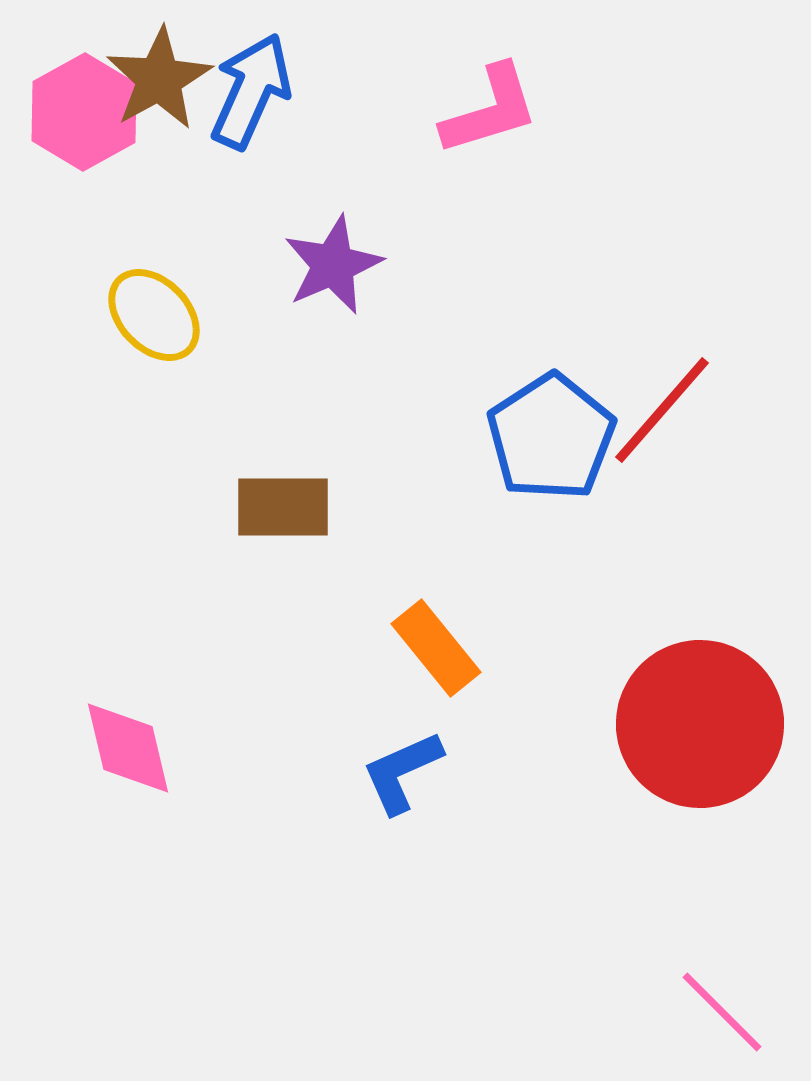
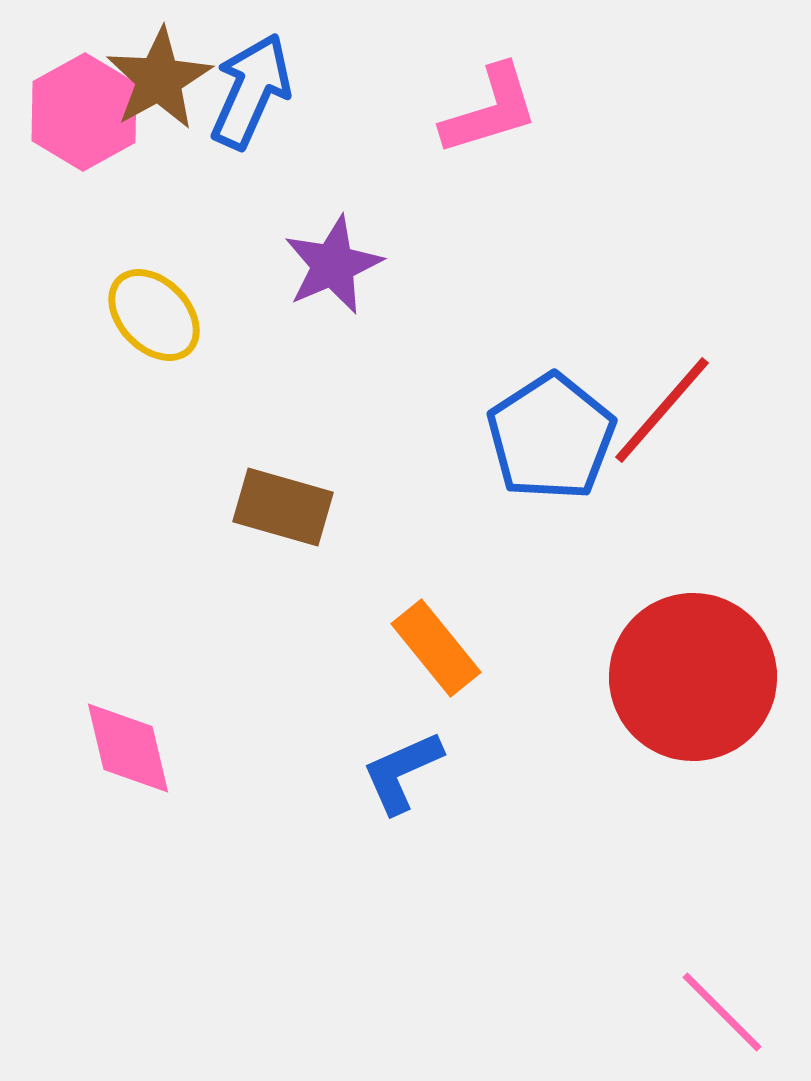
brown rectangle: rotated 16 degrees clockwise
red circle: moved 7 px left, 47 px up
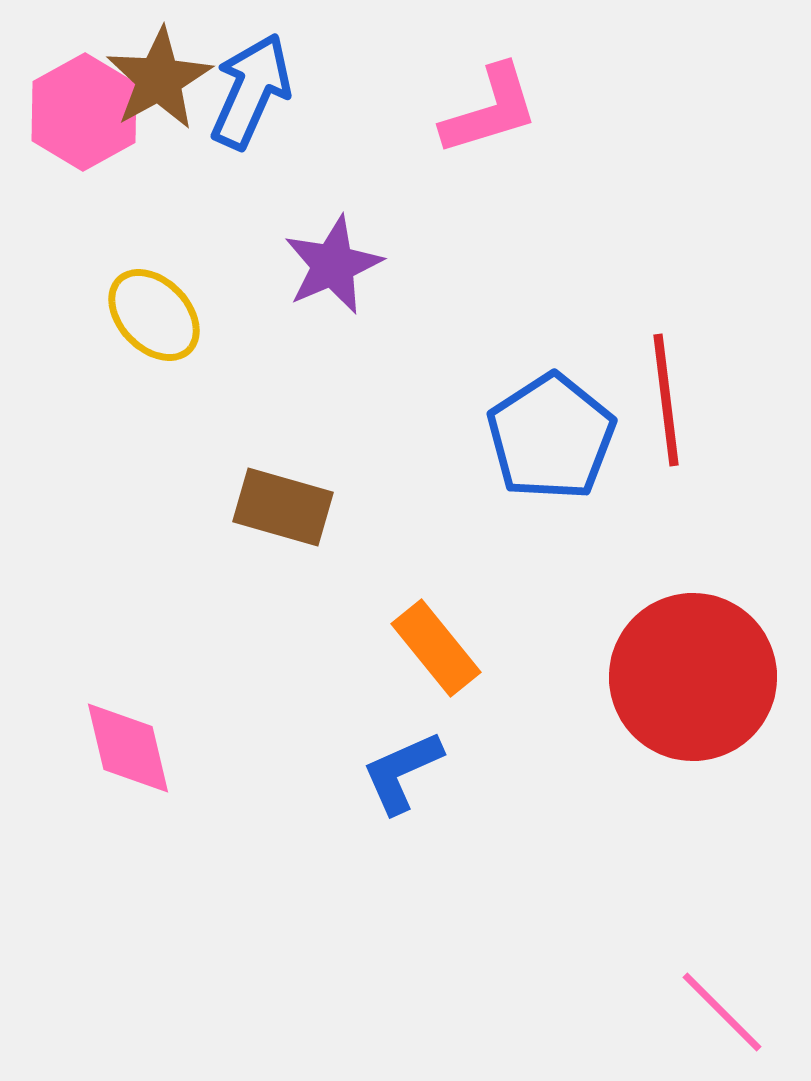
red line: moved 4 px right, 10 px up; rotated 48 degrees counterclockwise
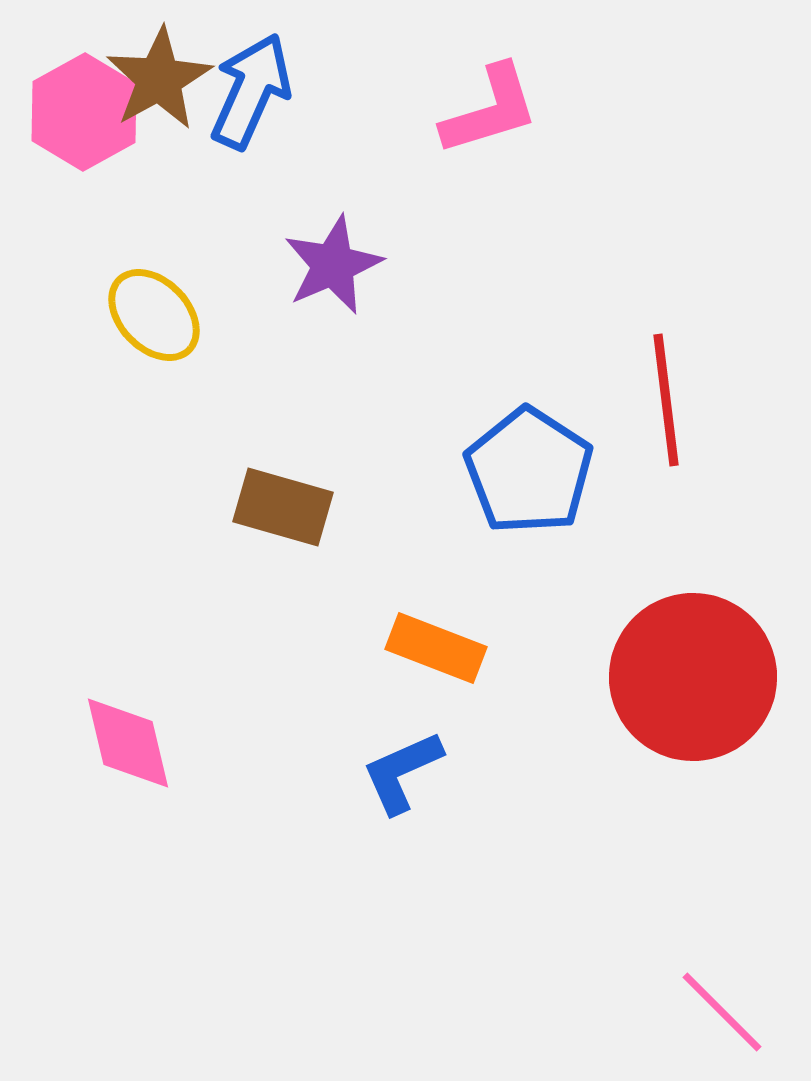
blue pentagon: moved 22 px left, 34 px down; rotated 6 degrees counterclockwise
orange rectangle: rotated 30 degrees counterclockwise
pink diamond: moved 5 px up
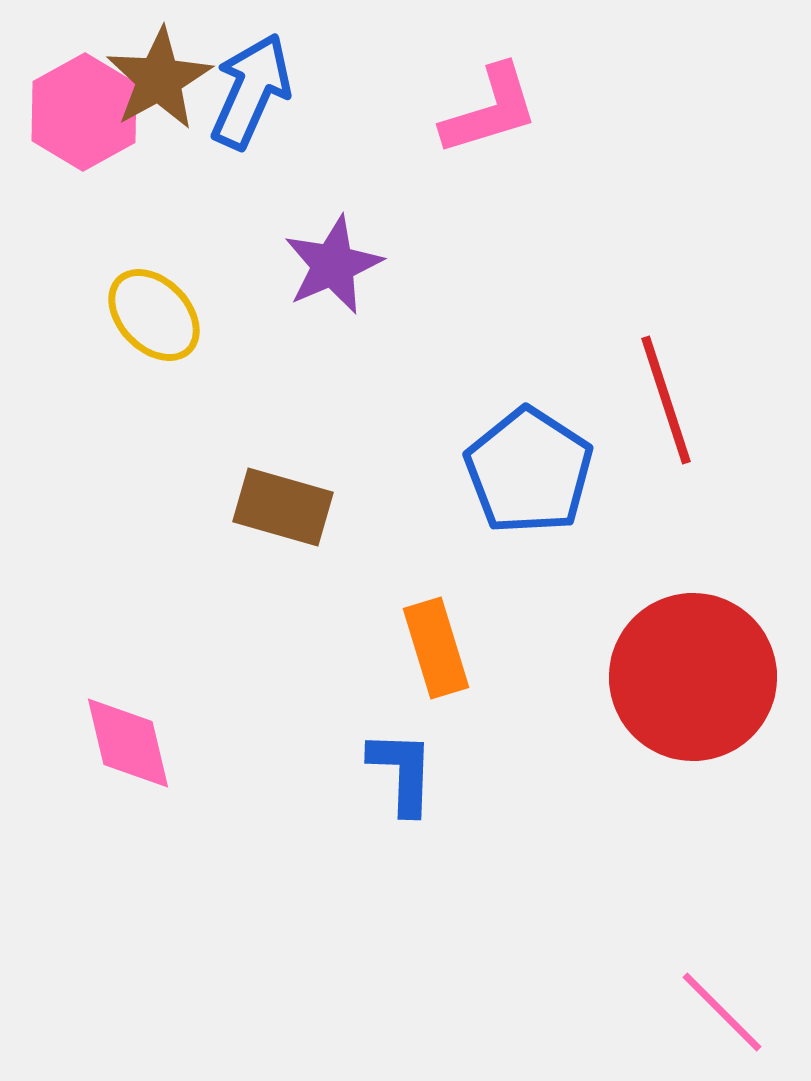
red line: rotated 11 degrees counterclockwise
orange rectangle: rotated 52 degrees clockwise
blue L-shape: rotated 116 degrees clockwise
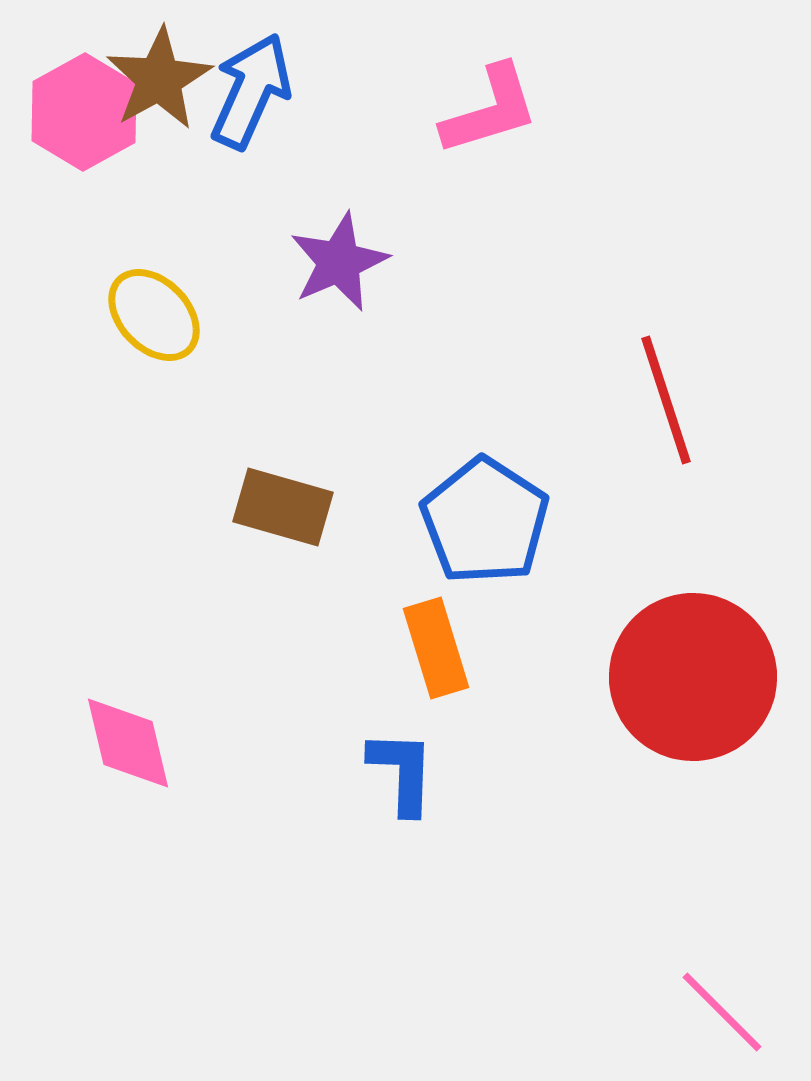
purple star: moved 6 px right, 3 px up
blue pentagon: moved 44 px left, 50 px down
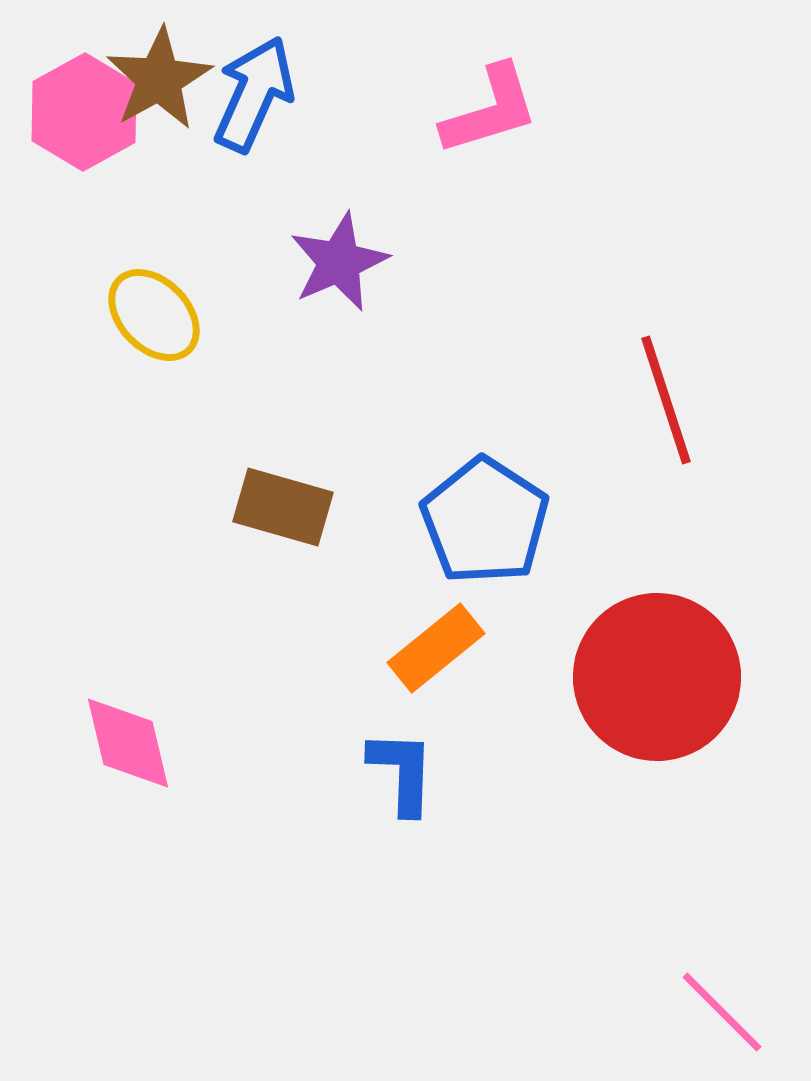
blue arrow: moved 3 px right, 3 px down
orange rectangle: rotated 68 degrees clockwise
red circle: moved 36 px left
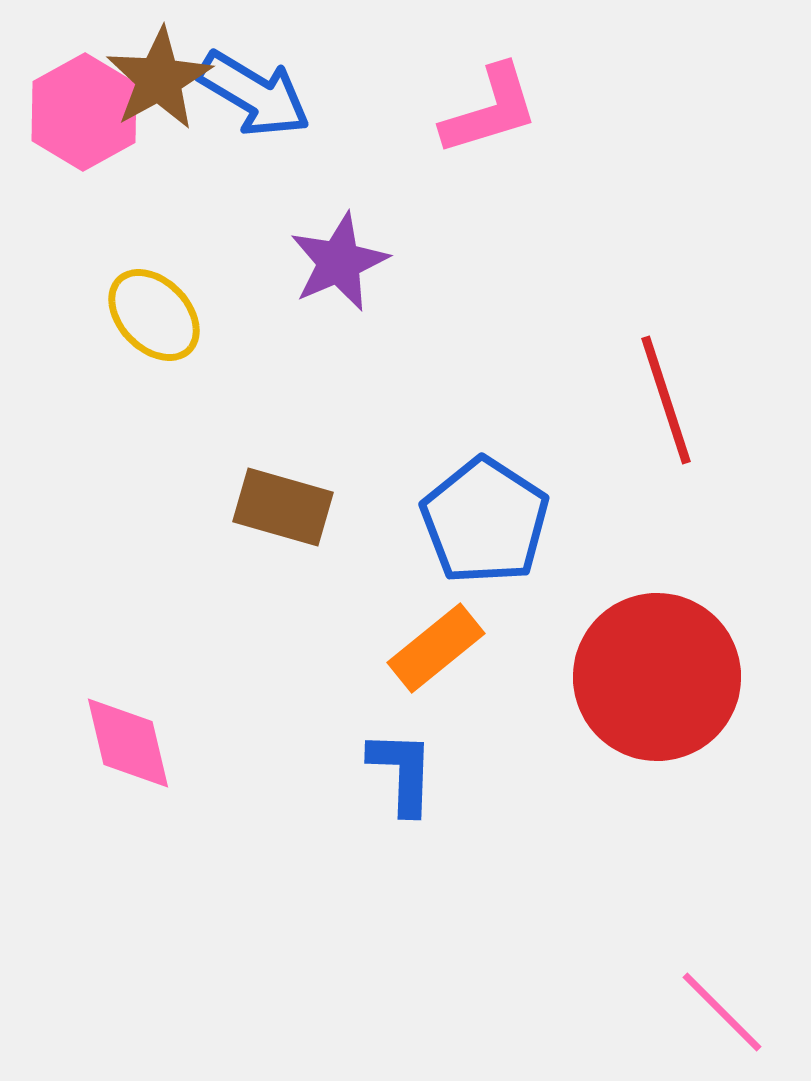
blue arrow: rotated 97 degrees clockwise
